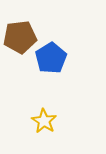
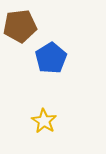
brown pentagon: moved 11 px up
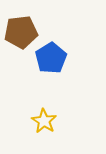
brown pentagon: moved 1 px right, 6 px down
